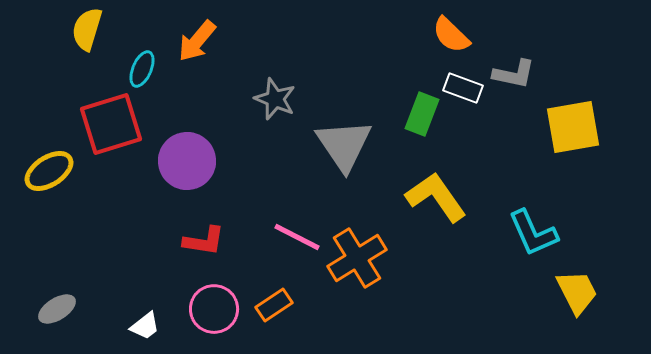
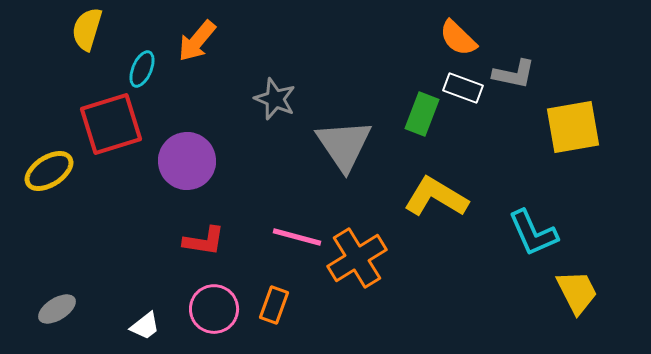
orange semicircle: moved 7 px right, 3 px down
yellow L-shape: rotated 24 degrees counterclockwise
pink line: rotated 12 degrees counterclockwise
orange rectangle: rotated 36 degrees counterclockwise
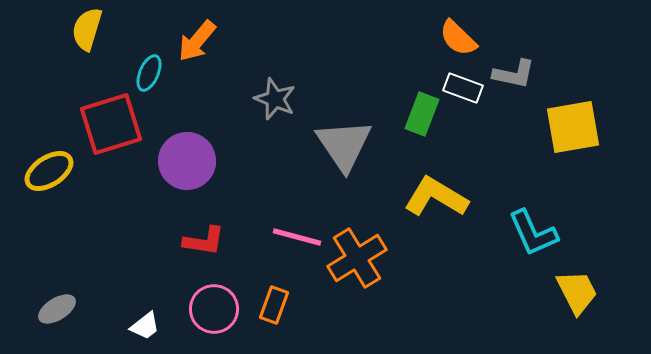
cyan ellipse: moved 7 px right, 4 px down
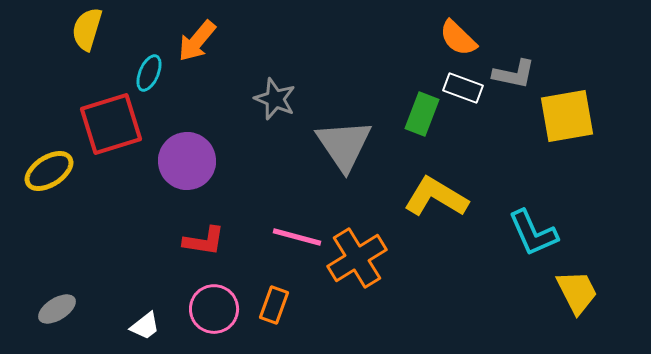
yellow square: moved 6 px left, 11 px up
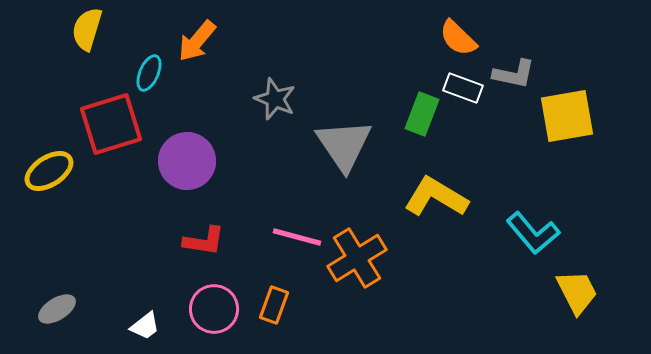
cyan L-shape: rotated 16 degrees counterclockwise
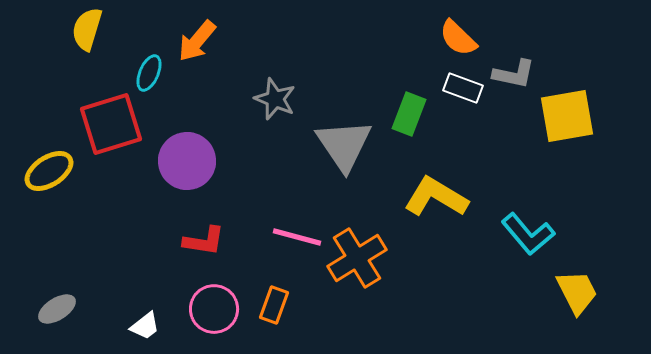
green rectangle: moved 13 px left
cyan L-shape: moved 5 px left, 1 px down
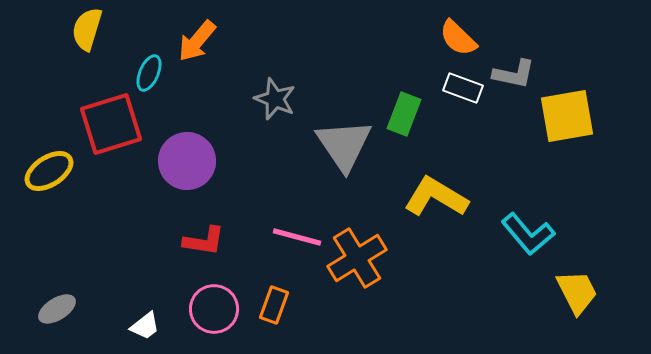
green rectangle: moved 5 px left
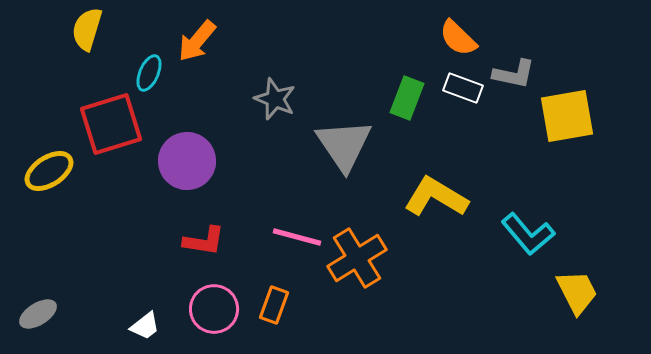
green rectangle: moved 3 px right, 16 px up
gray ellipse: moved 19 px left, 5 px down
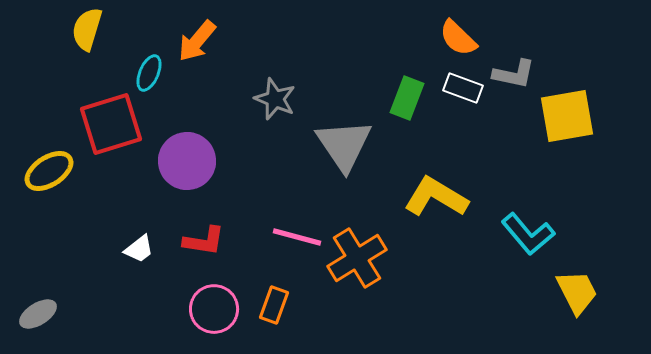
white trapezoid: moved 6 px left, 77 px up
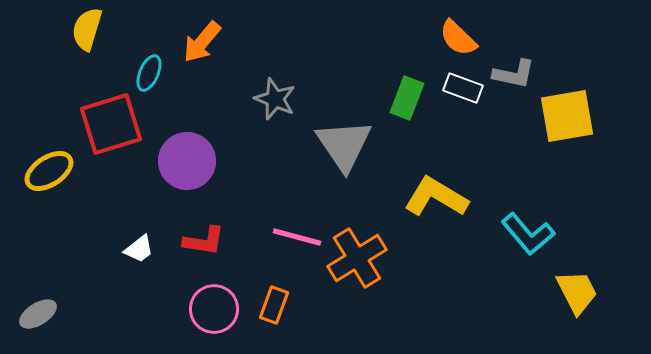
orange arrow: moved 5 px right, 1 px down
